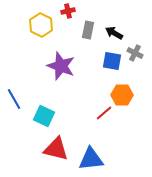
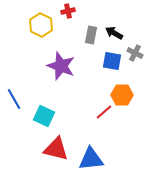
gray rectangle: moved 3 px right, 5 px down
red line: moved 1 px up
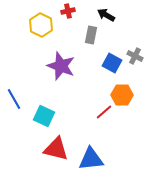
black arrow: moved 8 px left, 18 px up
gray cross: moved 3 px down
blue square: moved 2 px down; rotated 18 degrees clockwise
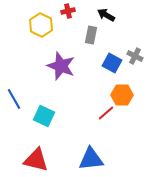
red line: moved 2 px right, 1 px down
red triangle: moved 20 px left, 11 px down
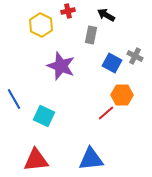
red triangle: rotated 20 degrees counterclockwise
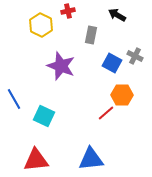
black arrow: moved 11 px right
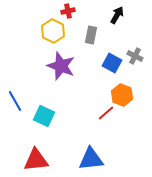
black arrow: rotated 90 degrees clockwise
yellow hexagon: moved 12 px right, 6 px down
orange hexagon: rotated 20 degrees clockwise
blue line: moved 1 px right, 2 px down
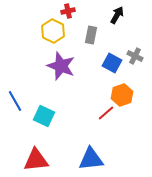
orange hexagon: rotated 20 degrees clockwise
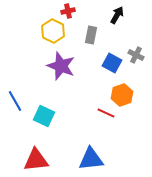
gray cross: moved 1 px right, 1 px up
red line: rotated 66 degrees clockwise
